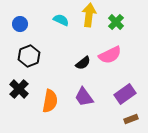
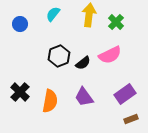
cyan semicircle: moved 8 px left, 6 px up; rotated 77 degrees counterclockwise
black hexagon: moved 30 px right
black cross: moved 1 px right, 3 px down
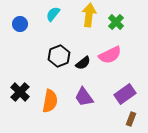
brown rectangle: rotated 48 degrees counterclockwise
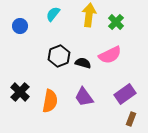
blue circle: moved 2 px down
black semicircle: rotated 126 degrees counterclockwise
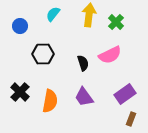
black hexagon: moved 16 px left, 2 px up; rotated 20 degrees clockwise
black semicircle: rotated 56 degrees clockwise
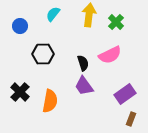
purple trapezoid: moved 11 px up
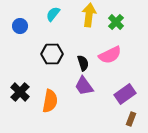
black hexagon: moved 9 px right
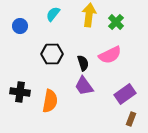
black cross: rotated 36 degrees counterclockwise
